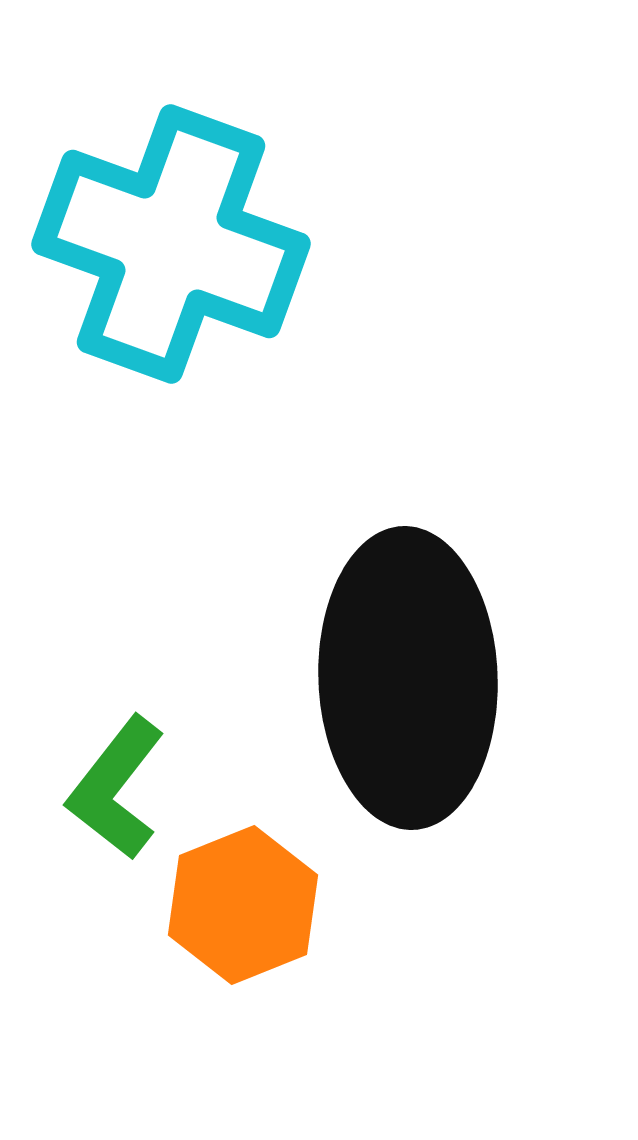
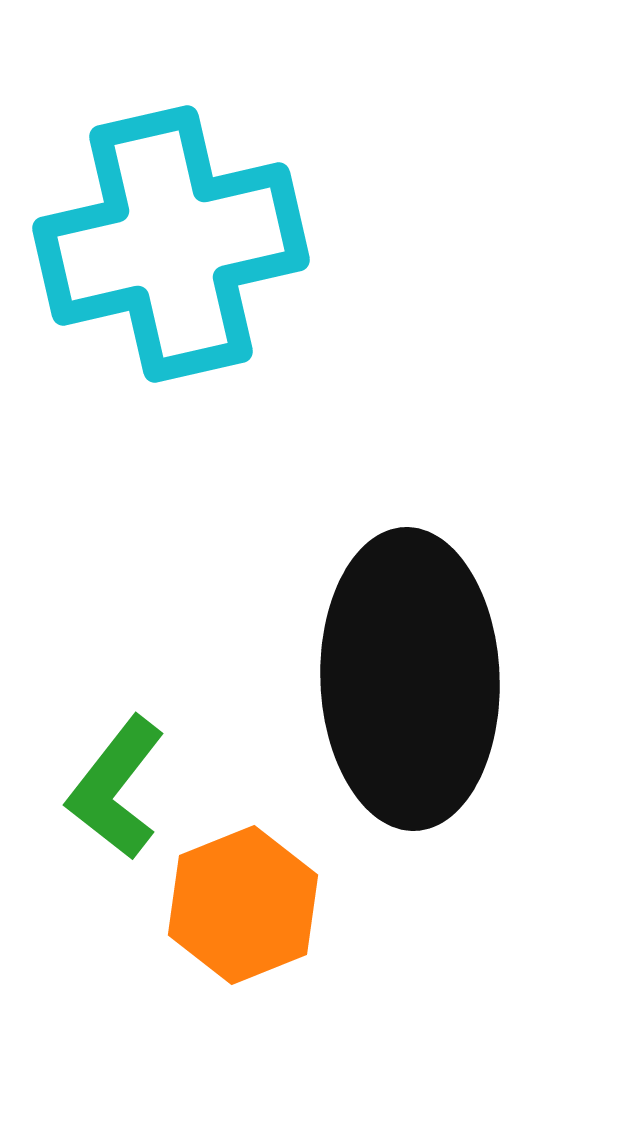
cyan cross: rotated 33 degrees counterclockwise
black ellipse: moved 2 px right, 1 px down
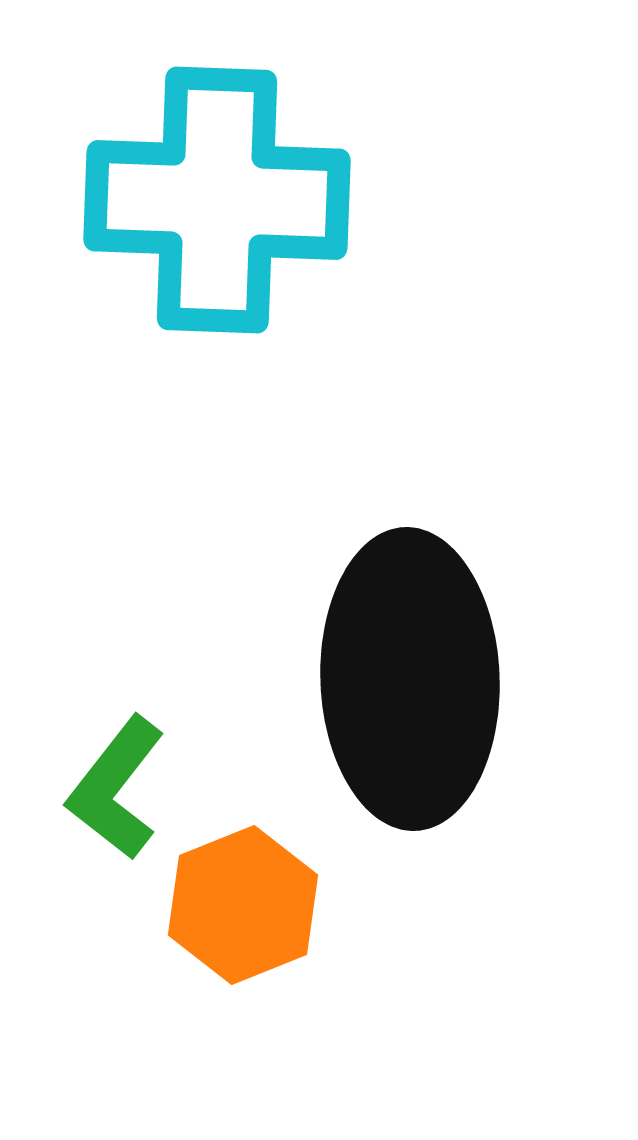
cyan cross: moved 46 px right, 44 px up; rotated 15 degrees clockwise
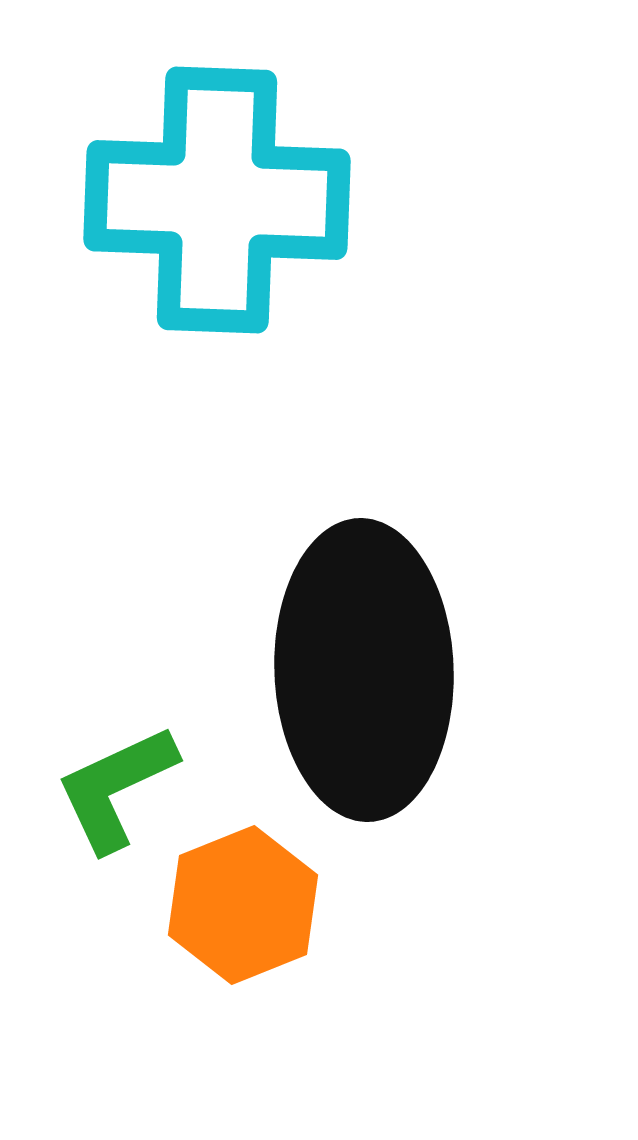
black ellipse: moved 46 px left, 9 px up
green L-shape: rotated 27 degrees clockwise
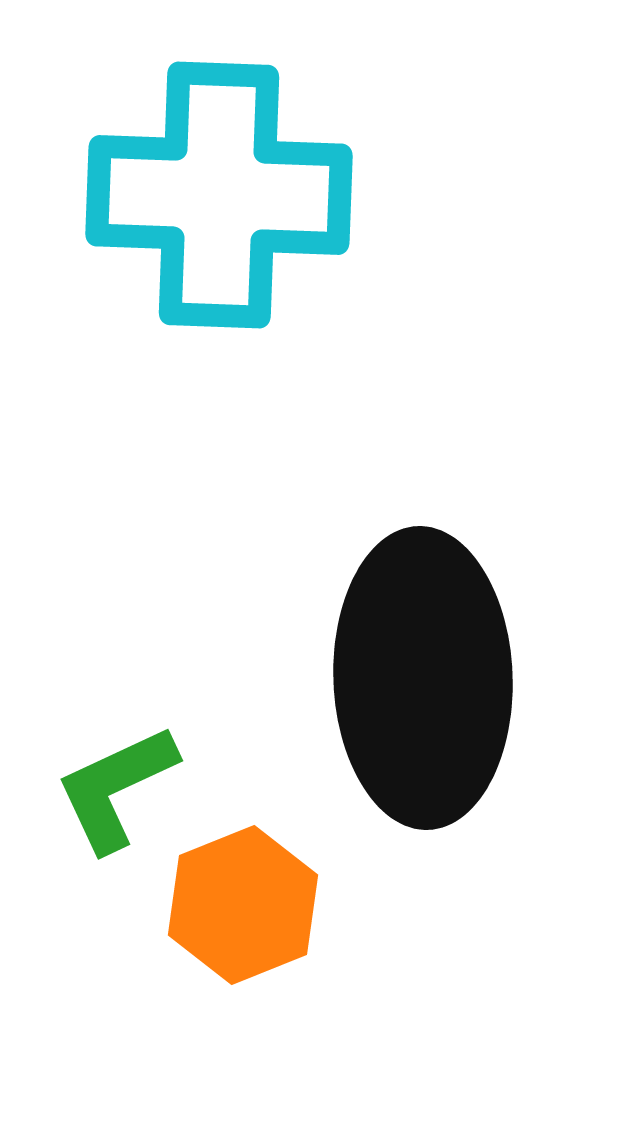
cyan cross: moved 2 px right, 5 px up
black ellipse: moved 59 px right, 8 px down
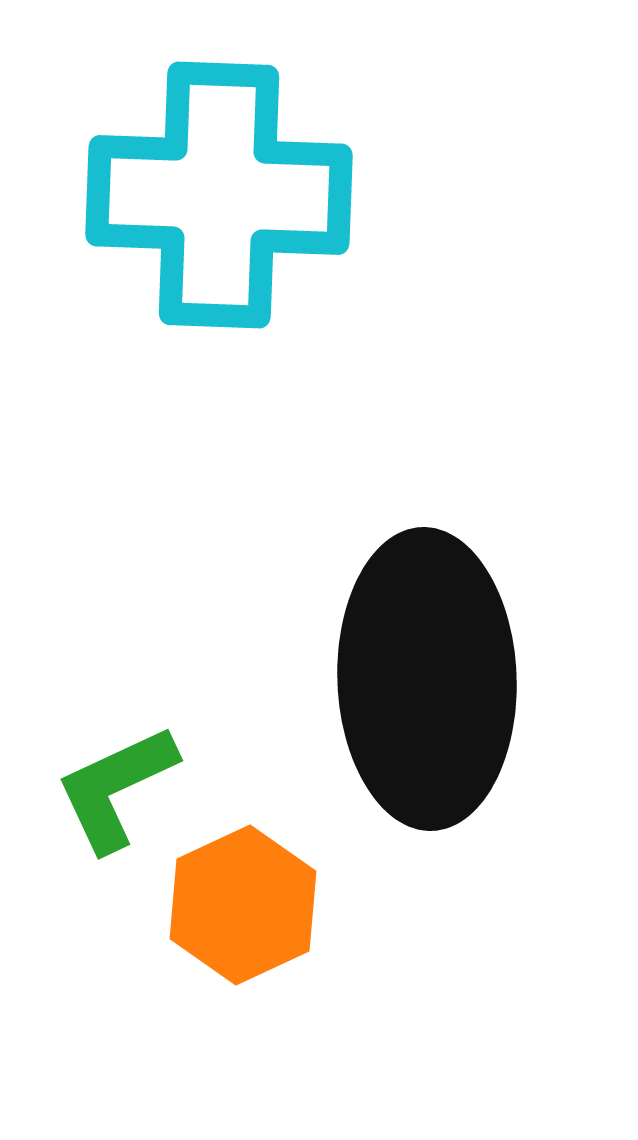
black ellipse: moved 4 px right, 1 px down
orange hexagon: rotated 3 degrees counterclockwise
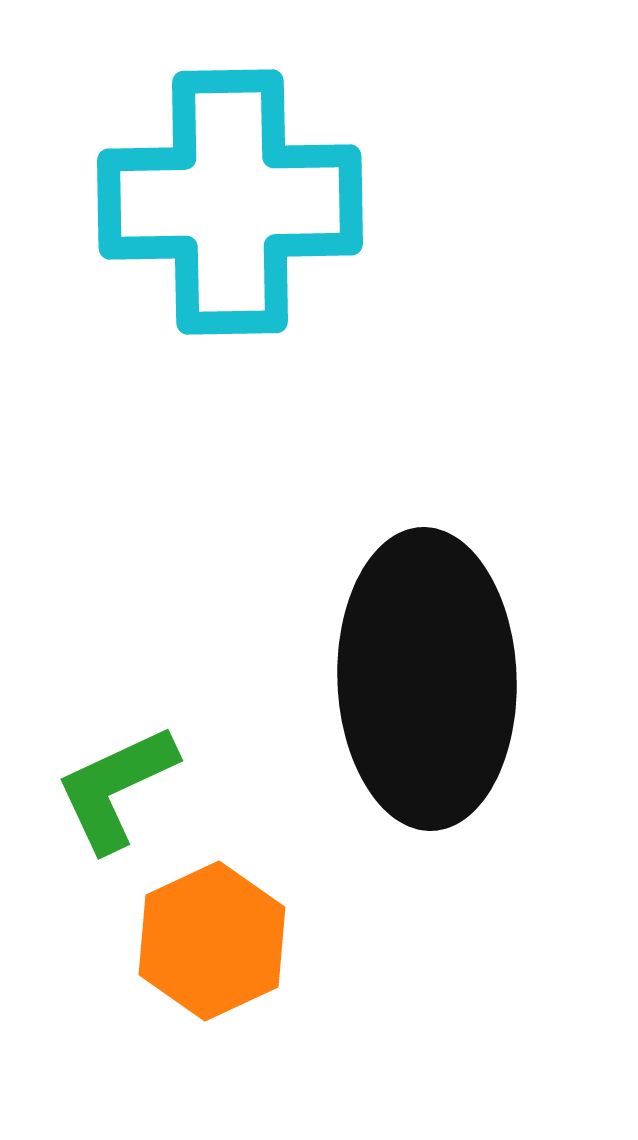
cyan cross: moved 11 px right, 7 px down; rotated 3 degrees counterclockwise
orange hexagon: moved 31 px left, 36 px down
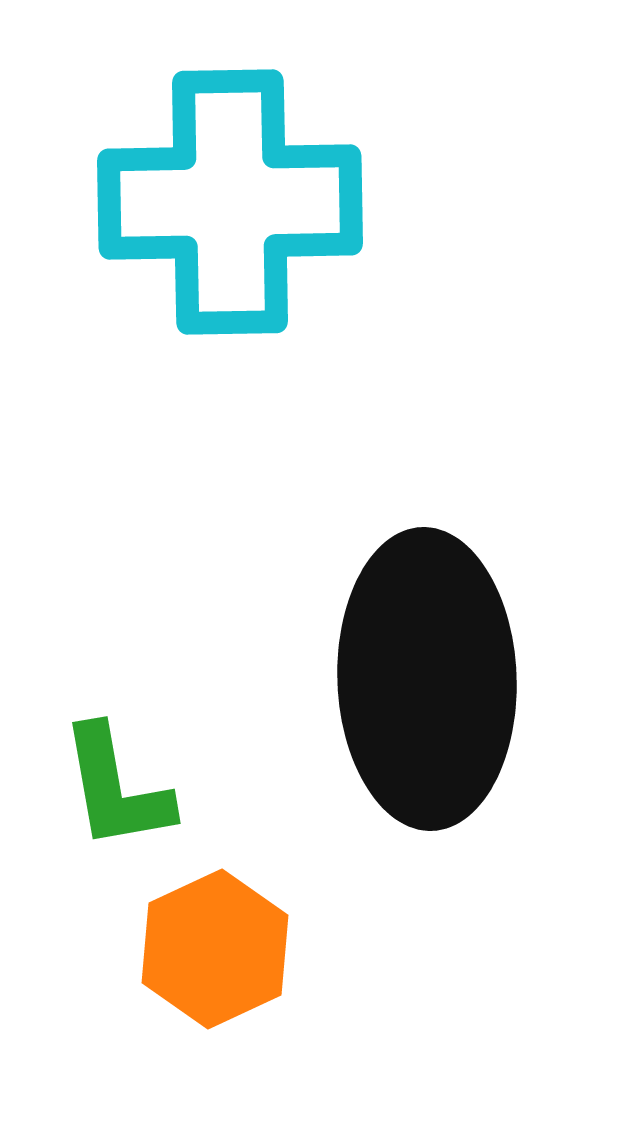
green L-shape: rotated 75 degrees counterclockwise
orange hexagon: moved 3 px right, 8 px down
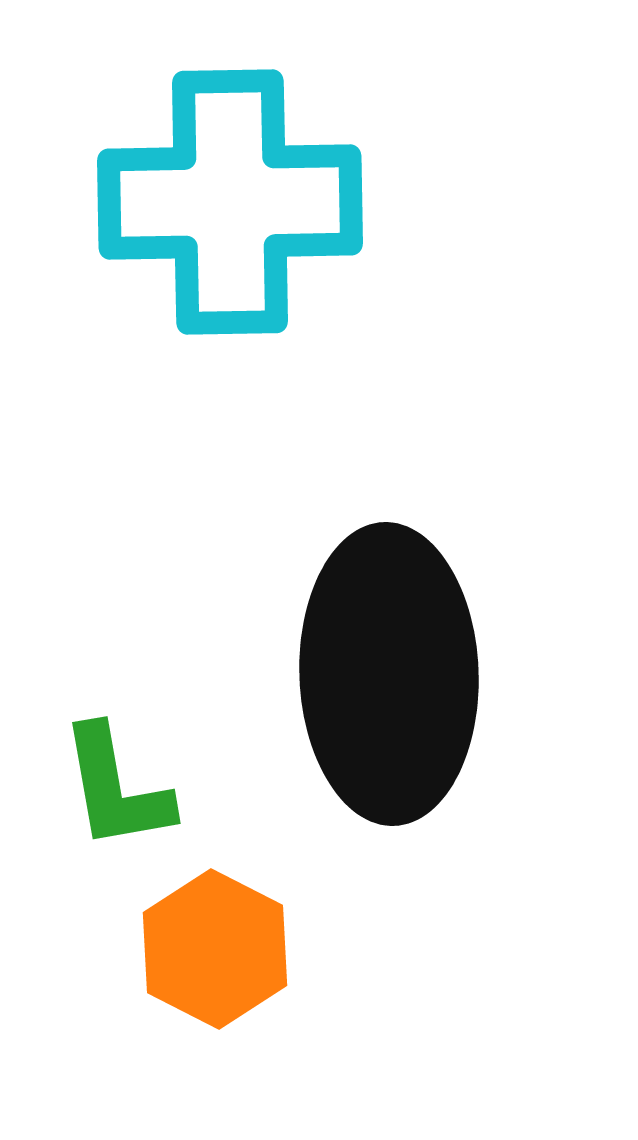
black ellipse: moved 38 px left, 5 px up
orange hexagon: rotated 8 degrees counterclockwise
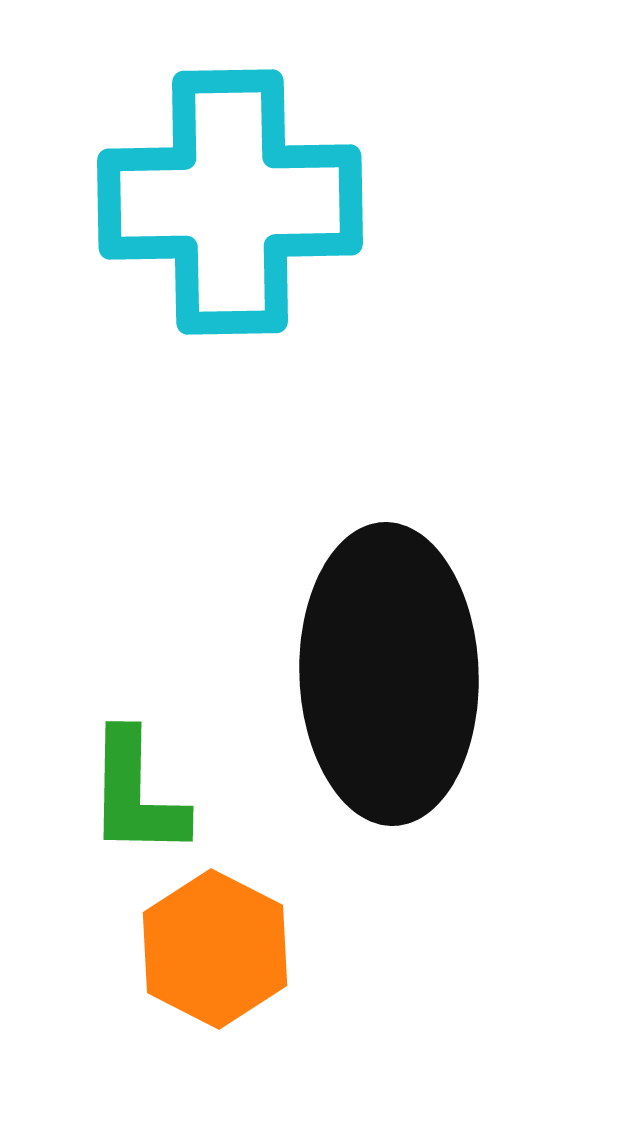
green L-shape: moved 20 px right, 6 px down; rotated 11 degrees clockwise
